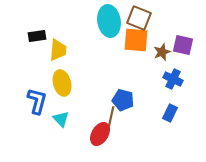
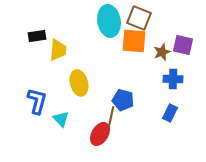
orange square: moved 2 px left, 1 px down
blue cross: rotated 24 degrees counterclockwise
yellow ellipse: moved 17 px right
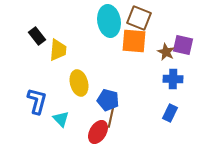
black rectangle: rotated 60 degrees clockwise
brown star: moved 4 px right; rotated 24 degrees counterclockwise
blue pentagon: moved 15 px left
red ellipse: moved 2 px left, 2 px up
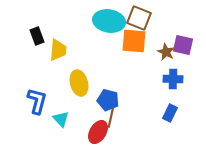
cyan ellipse: rotated 72 degrees counterclockwise
black rectangle: rotated 18 degrees clockwise
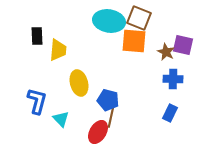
black rectangle: rotated 18 degrees clockwise
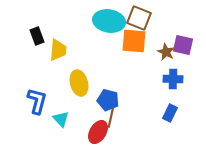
black rectangle: rotated 18 degrees counterclockwise
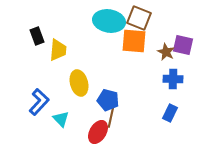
blue L-shape: moved 2 px right, 1 px down; rotated 28 degrees clockwise
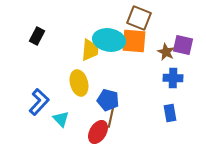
cyan ellipse: moved 19 px down
black rectangle: rotated 48 degrees clockwise
yellow trapezoid: moved 32 px right
blue cross: moved 1 px up
blue rectangle: rotated 36 degrees counterclockwise
